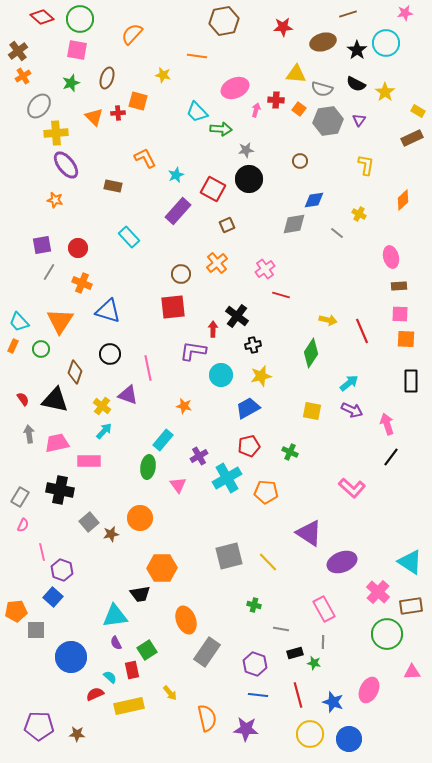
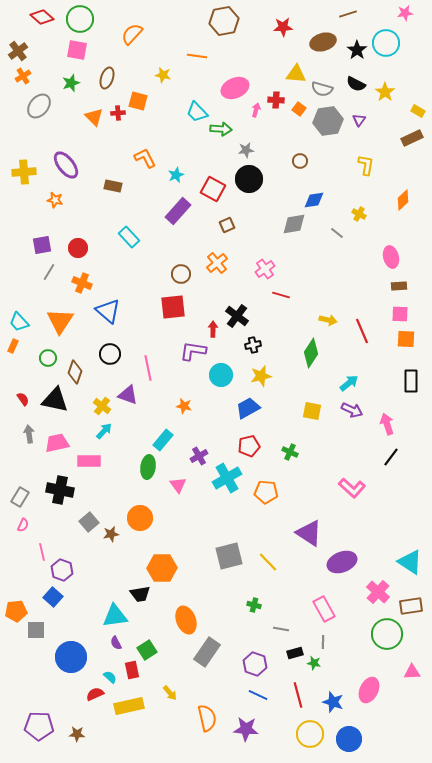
yellow cross at (56, 133): moved 32 px left, 39 px down
blue triangle at (108, 311): rotated 24 degrees clockwise
green circle at (41, 349): moved 7 px right, 9 px down
blue line at (258, 695): rotated 18 degrees clockwise
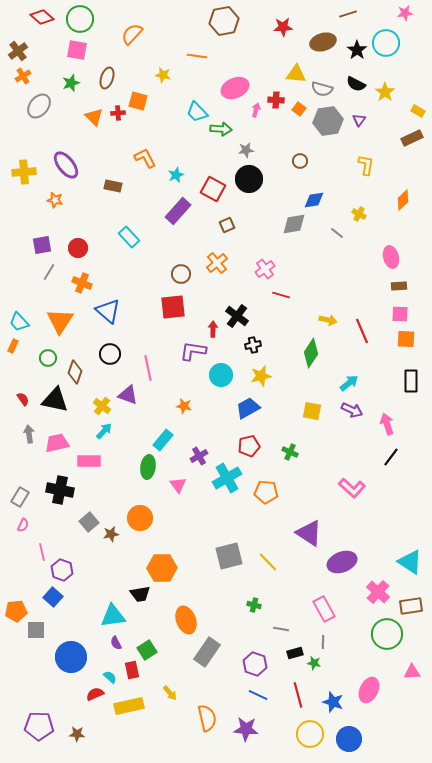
cyan triangle at (115, 616): moved 2 px left
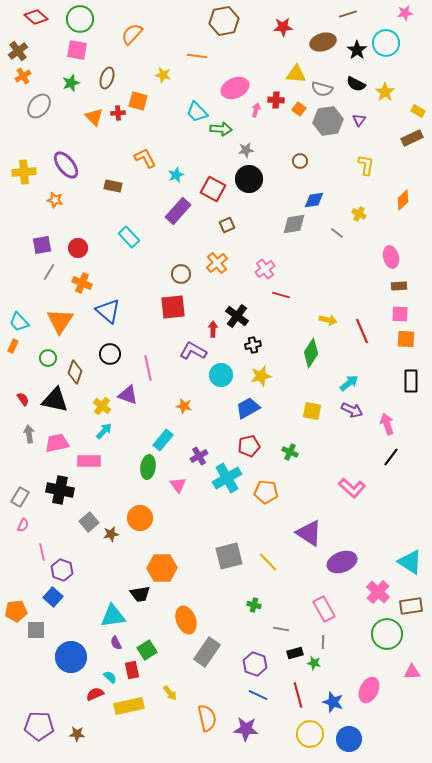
red diamond at (42, 17): moved 6 px left
purple L-shape at (193, 351): rotated 20 degrees clockwise
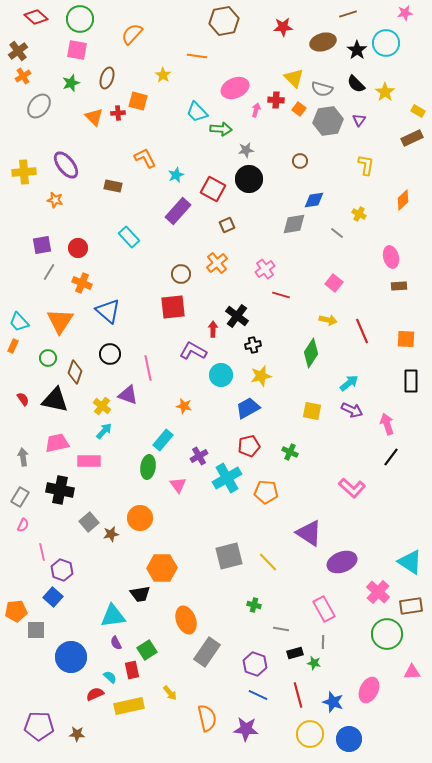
yellow triangle at (296, 74): moved 2 px left, 4 px down; rotated 40 degrees clockwise
yellow star at (163, 75): rotated 21 degrees clockwise
black semicircle at (356, 84): rotated 18 degrees clockwise
pink square at (400, 314): moved 66 px left, 31 px up; rotated 36 degrees clockwise
gray arrow at (29, 434): moved 6 px left, 23 px down
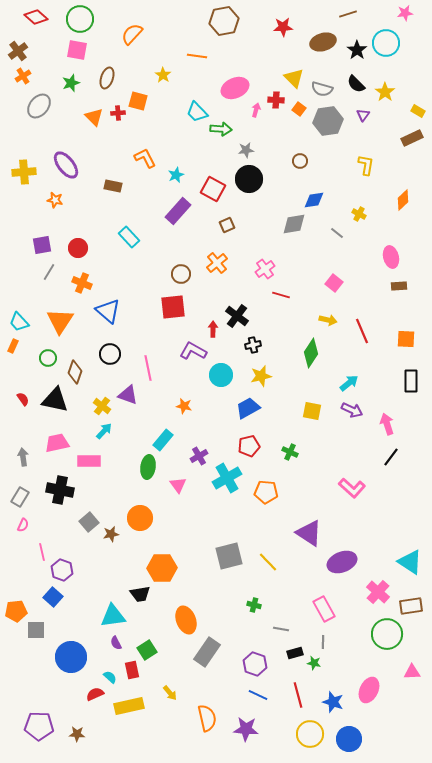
purple triangle at (359, 120): moved 4 px right, 5 px up
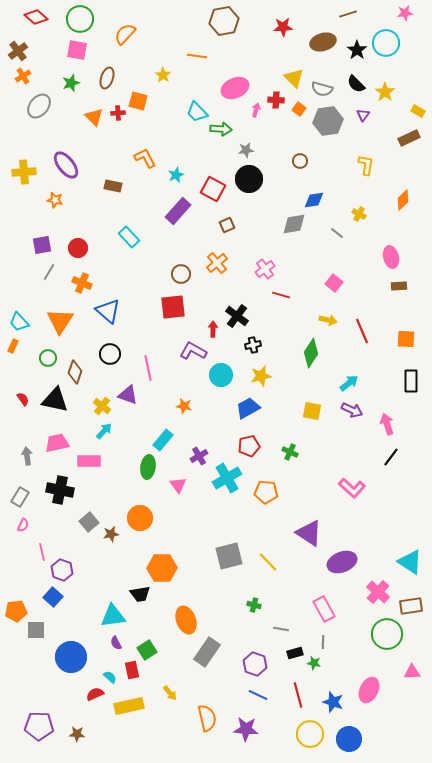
orange semicircle at (132, 34): moved 7 px left
brown rectangle at (412, 138): moved 3 px left
gray arrow at (23, 457): moved 4 px right, 1 px up
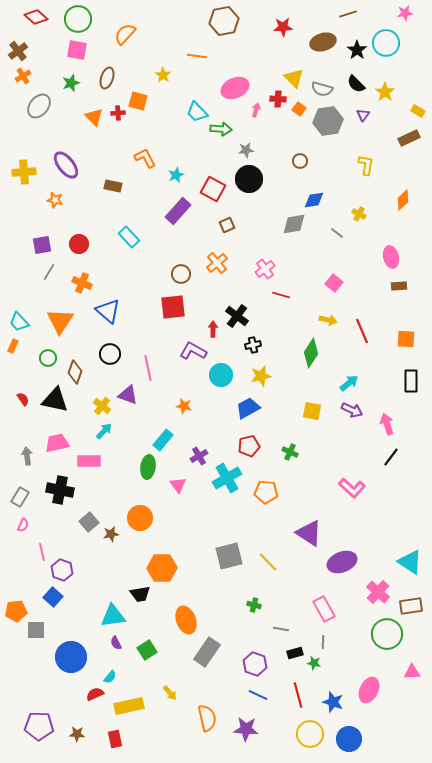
green circle at (80, 19): moved 2 px left
red cross at (276, 100): moved 2 px right, 1 px up
red circle at (78, 248): moved 1 px right, 4 px up
red rectangle at (132, 670): moved 17 px left, 69 px down
cyan semicircle at (110, 677): rotated 88 degrees clockwise
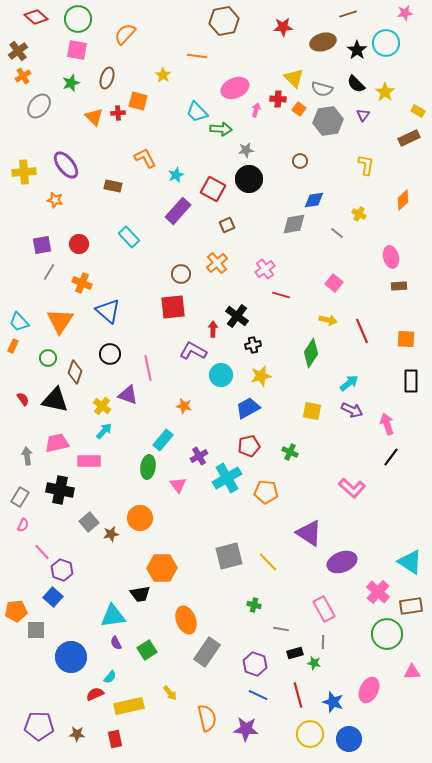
pink line at (42, 552): rotated 30 degrees counterclockwise
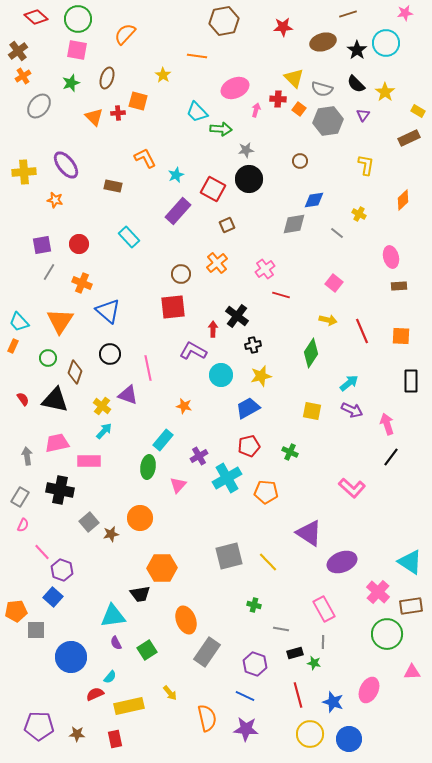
orange square at (406, 339): moved 5 px left, 3 px up
pink triangle at (178, 485): rotated 18 degrees clockwise
blue line at (258, 695): moved 13 px left, 1 px down
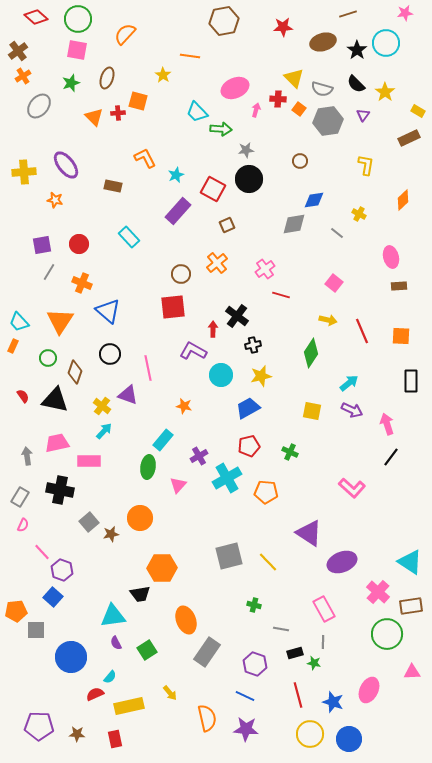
orange line at (197, 56): moved 7 px left
red semicircle at (23, 399): moved 3 px up
